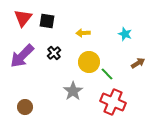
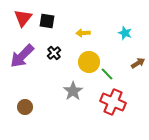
cyan star: moved 1 px up
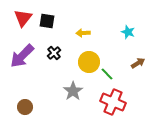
cyan star: moved 3 px right, 1 px up
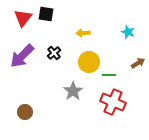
black square: moved 1 px left, 7 px up
green line: moved 2 px right, 1 px down; rotated 48 degrees counterclockwise
brown circle: moved 5 px down
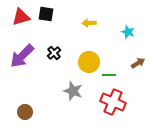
red triangle: moved 2 px left, 1 px up; rotated 36 degrees clockwise
yellow arrow: moved 6 px right, 10 px up
gray star: rotated 18 degrees counterclockwise
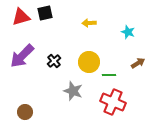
black square: moved 1 px left, 1 px up; rotated 21 degrees counterclockwise
black cross: moved 8 px down
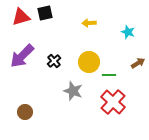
red cross: rotated 20 degrees clockwise
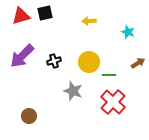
red triangle: moved 1 px up
yellow arrow: moved 2 px up
black cross: rotated 24 degrees clockwise
brown circle: moved 4 px right, 4 px down
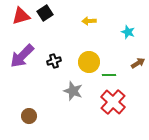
black square: rotated 21 degrees counterclockwise
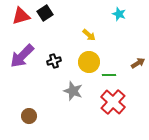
yellow arrow: moved 14 px down; rotated 136 degrees counterclockwise
cyan star: moved 9 px left, 18 px up
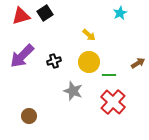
cyan star: moved 1 px right, 1 px up; rotated 24 degrees clockwise
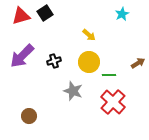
cyan star: moved 2 px right, 1 px down
